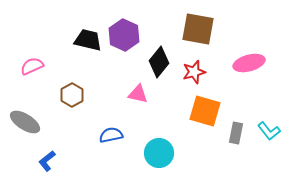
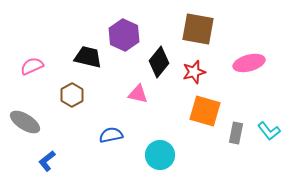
black trapezoid: moved 17 px down
cyan circle: moved 1 px right, 2 px down
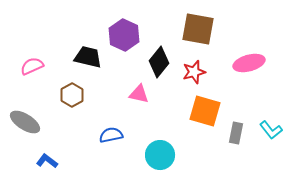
pink triangle: moved 1 px right
cyan L-shape: moved 2 px right, 1 px up
blue L-shape: rotated 75 degrees clockwise
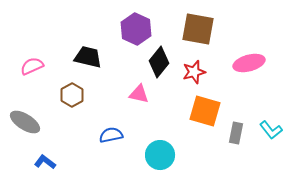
purple hexagon: moved 12 px right, 6 px up
blue L-shape: moved 2 px left, 1 px down
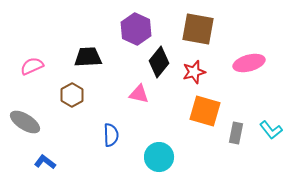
black trapezoid: rotated 16 degrees counterclockwise
blue semicircle: rotated 100 degrees clockwise
cyan circle: moved 1 px left, 2 px down
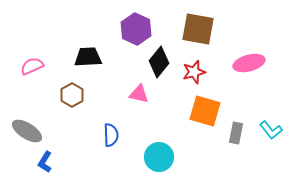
gray ellipse: moved 2 px right, 9 px down
blue L-shape: rotated 95 degrees counterclockwise
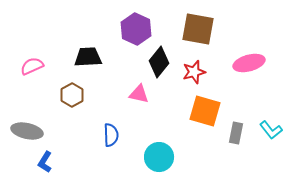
gray ellipse: rotated 20 degrees counterclockwise
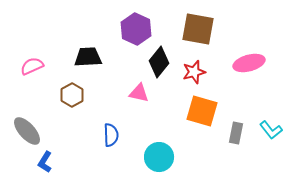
pink triangle: moved 1 px up
orange square: moved 3 px left
gray ellipse: rotated 36 degrees clockwise
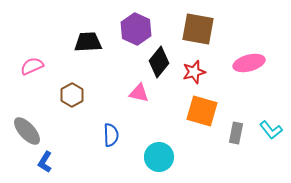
black trapezoid: moved 15 px up
